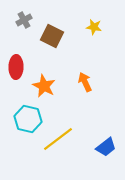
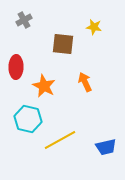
brown square: moved 11 px right, 8 px down; rotated 20 degrees counterclockwise
yellow line: moved 2 px right, 1 px down; rotated 8 degrees clockwise
blue trapezoid: rotated 25 degrees clockwise
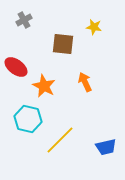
red ellipse: rotated 55 degrees counterclockwise
yellow line: rotated 16 degrees counterclockwise
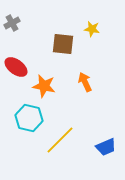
gray cross: moved 12 px left, 3 px down
yellow star: moved 2 px left, 2 px down
orange star: rotated 15 degrees counterclockwise
cyan hexagon: moved 1 px right, 1 px up
blue trapezoid: rotated 10 degrees counterclockwise
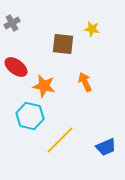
cyan hexagon: moved 1 px right, 2 px up
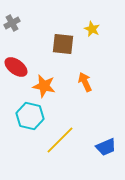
yellow star: rotated 14 degrees clockwise
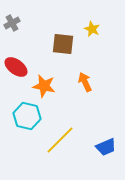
cyan hexagon: moved 3 px left
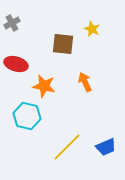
red ellipse: moved 3 px up; rotated 20 degrees counterclockwise
yellow line: moved 7 px right, 7 px down
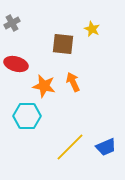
orange arrow: moved 12 px left
cyan hexagon: rotated 12 degrees counterclockwise
yellow line: moved 3 px right
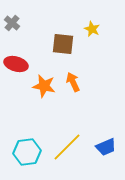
gray cross: rotated 21 degrees counterclockwise
cyan hexagon: moved 36 px down; rotated 8 degrees counterclockwise
yellow line: moved 3 px left
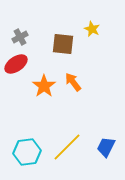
gray cross: moved 8 px right, 14 px down; rotated 21 degrees clockwise
red ellipse: rotated 50 degrees counterclockwise
orange arrow: rotated 12 degrees counterclockwise
orange star: rotated 25 degrees clockwise
blue trapezoid: rotated 140 degrees clockwise
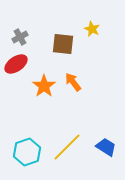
blue trapezoid: rotated 95 degrees clockwise
cyan hexagon: rotated 12 degrees counterclockwise
